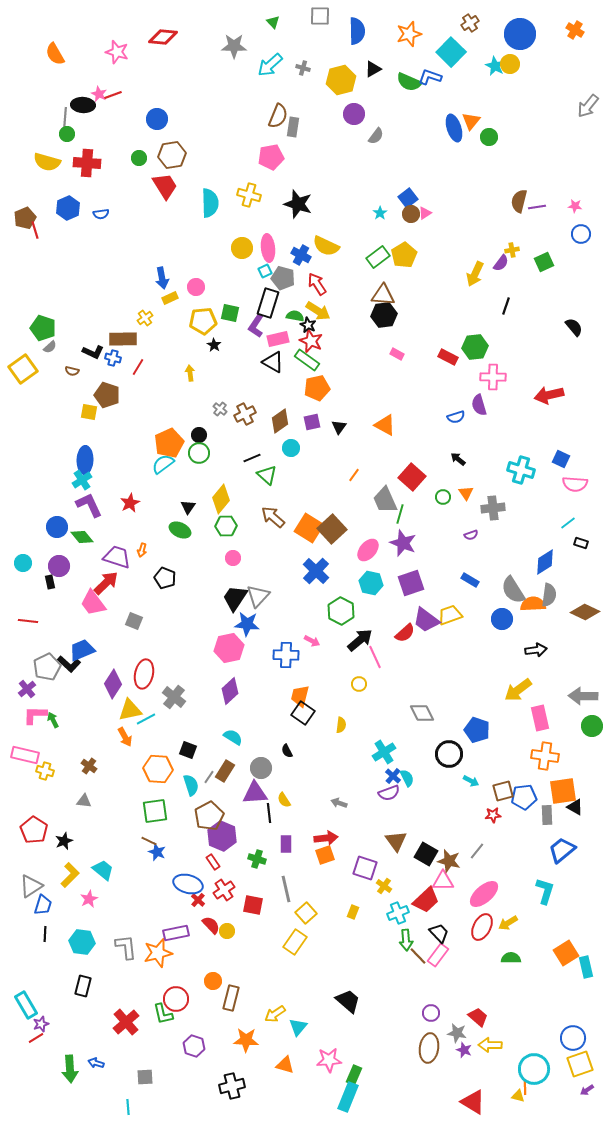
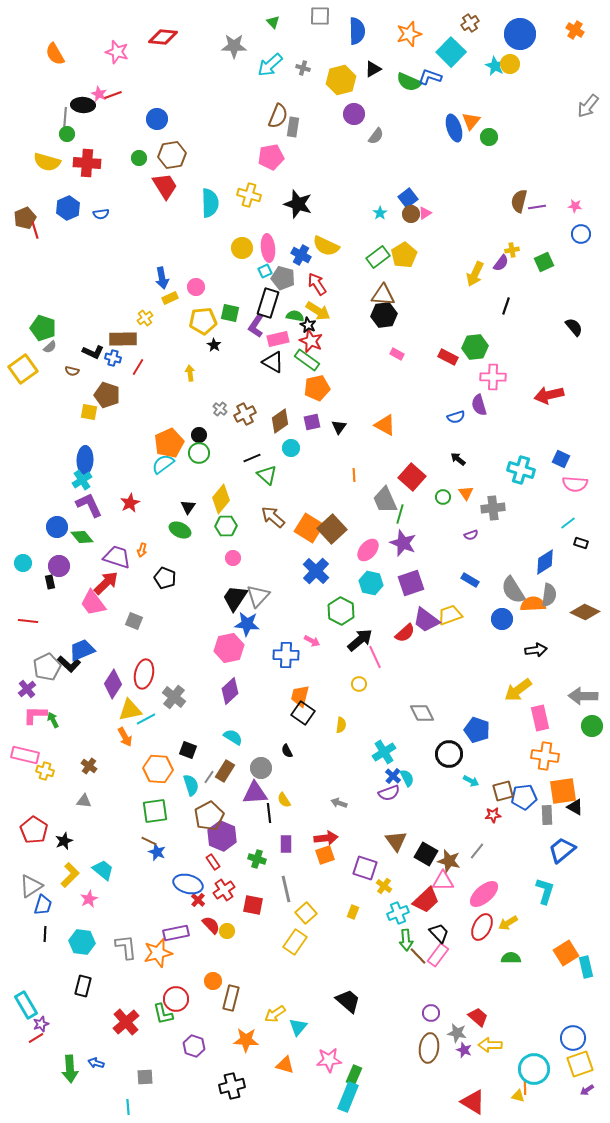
orange line at (354, 475): rotated 40 degrees counterclockwise
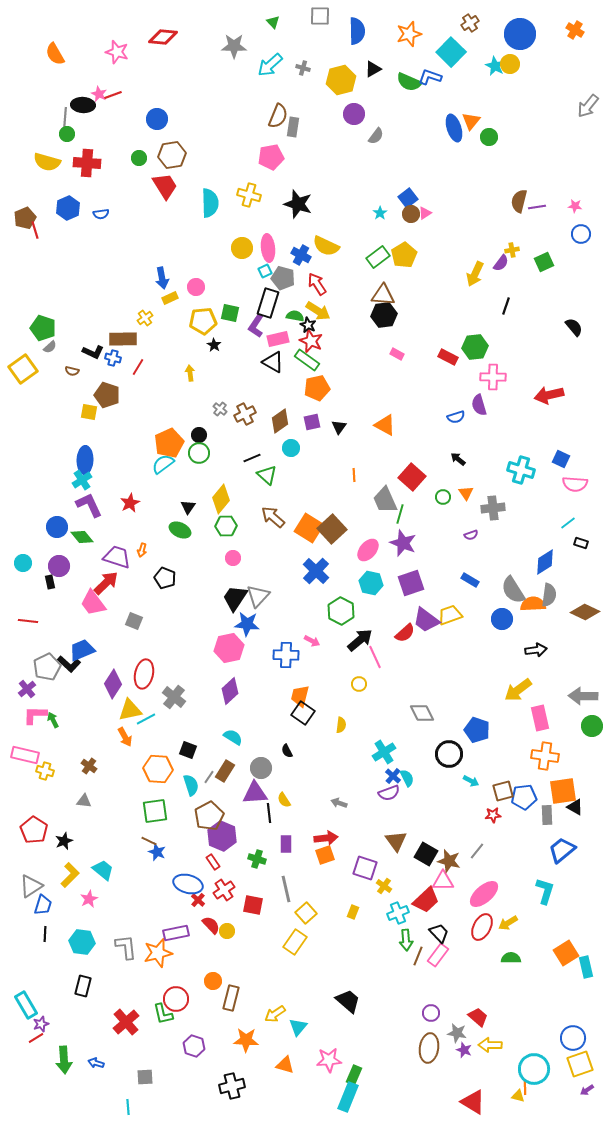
brown line at (418, 956): rotated 66 degrees clockwise
green arrow at (70, 1069): moved 6 px left, 9 px up
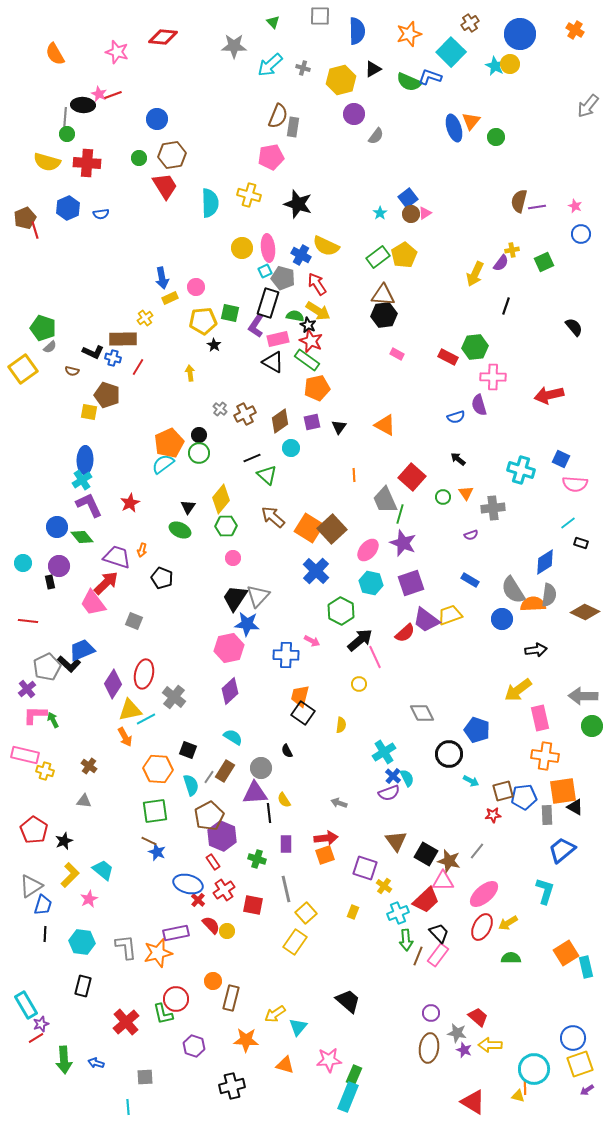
green circle at (489, 137): moved 7 px right
pink star at (575, 206): rotated 16 degrees clockwise
black pentagon at (165, 578): moved 3 px left
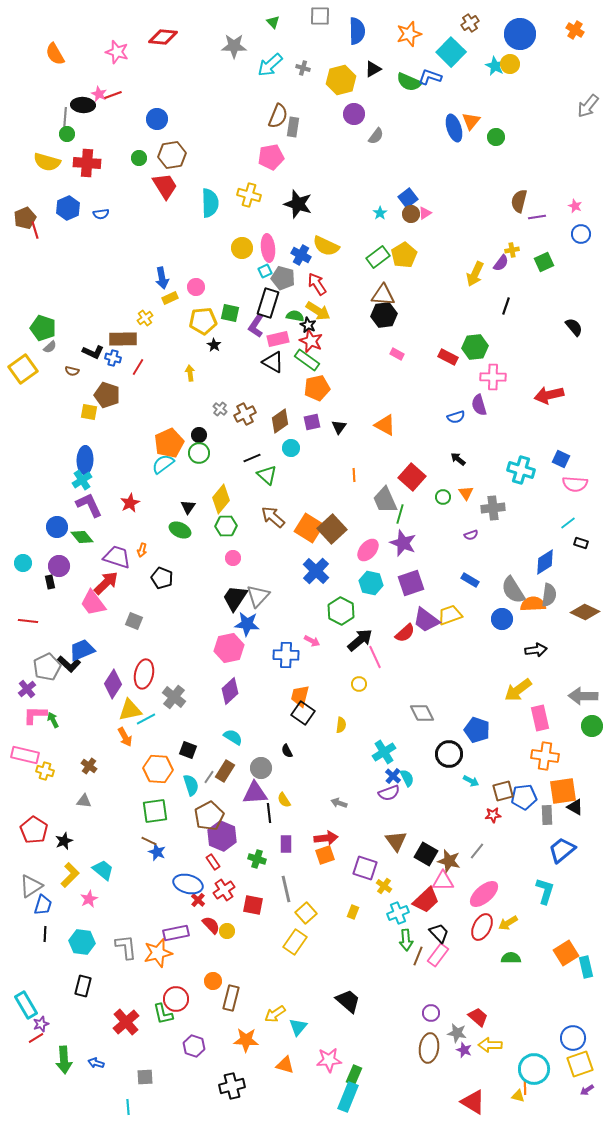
purple line at (537, 207): moved 10 px down
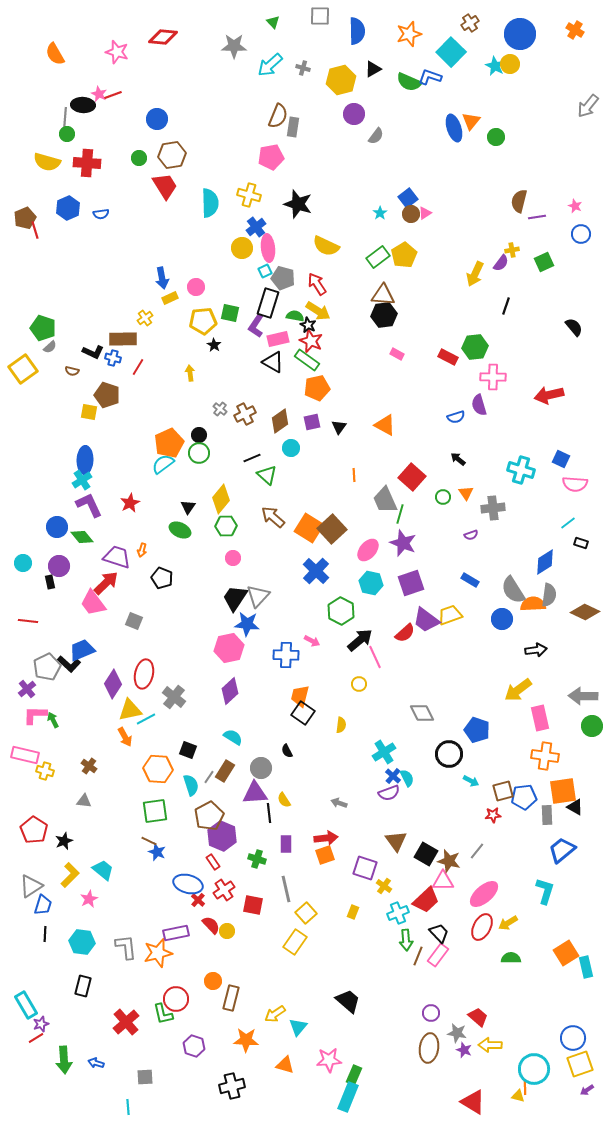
blue cross at (301, 255): moved 45 px left, 28 px up; rotated 24 degrees clockwise
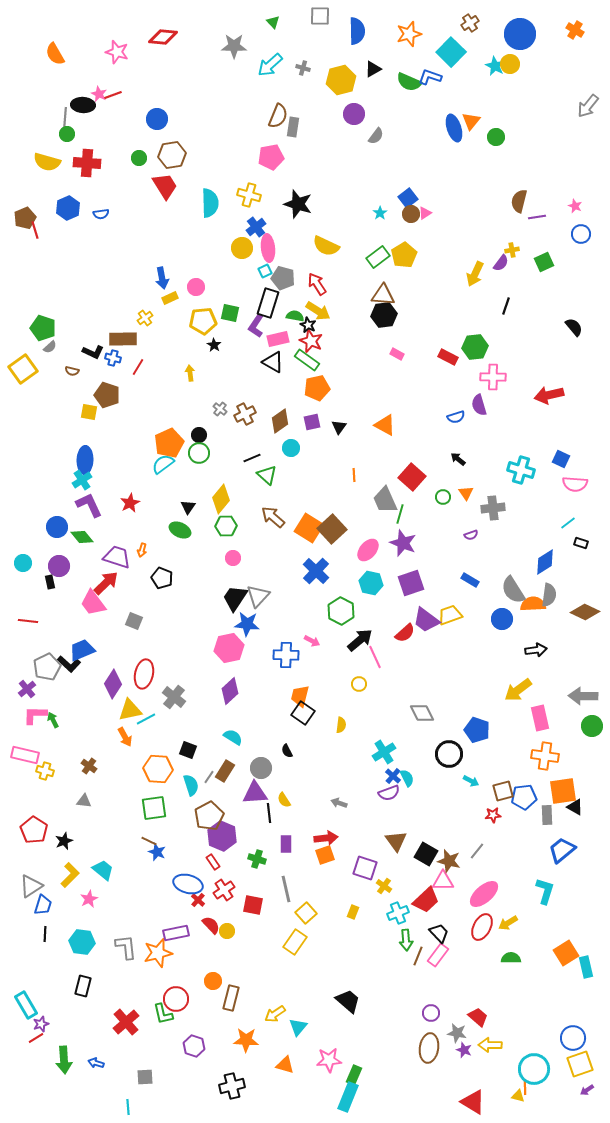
green square at (155, 811): moved 1 px left, 3 px up
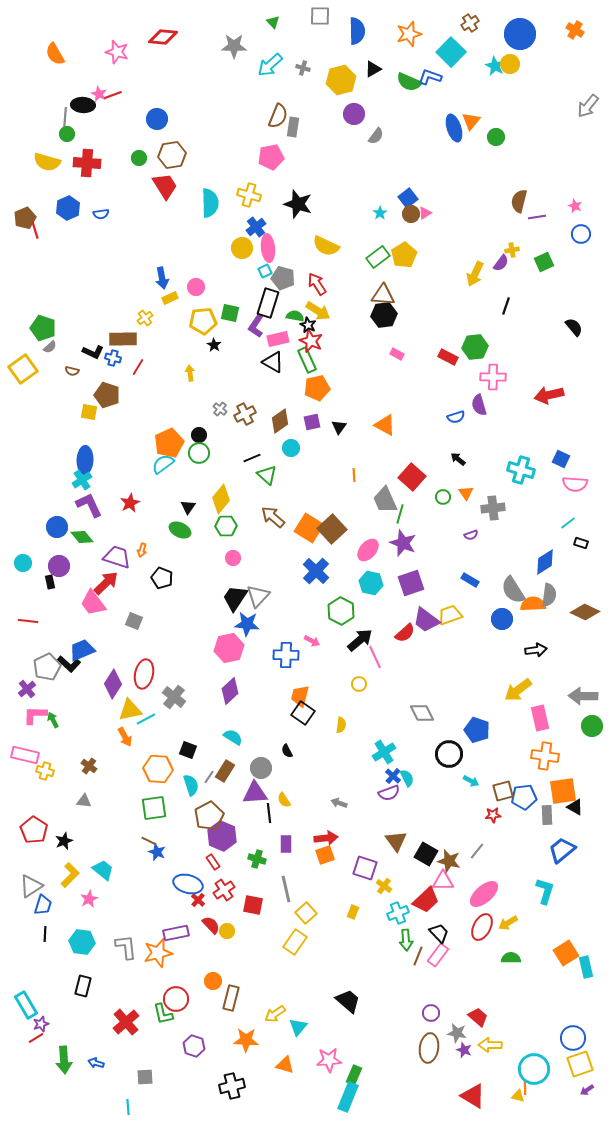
green rectangle at (307, 360): rotated 30 degrees clockwise
red triangle at (473, 1102): moved 6 px up
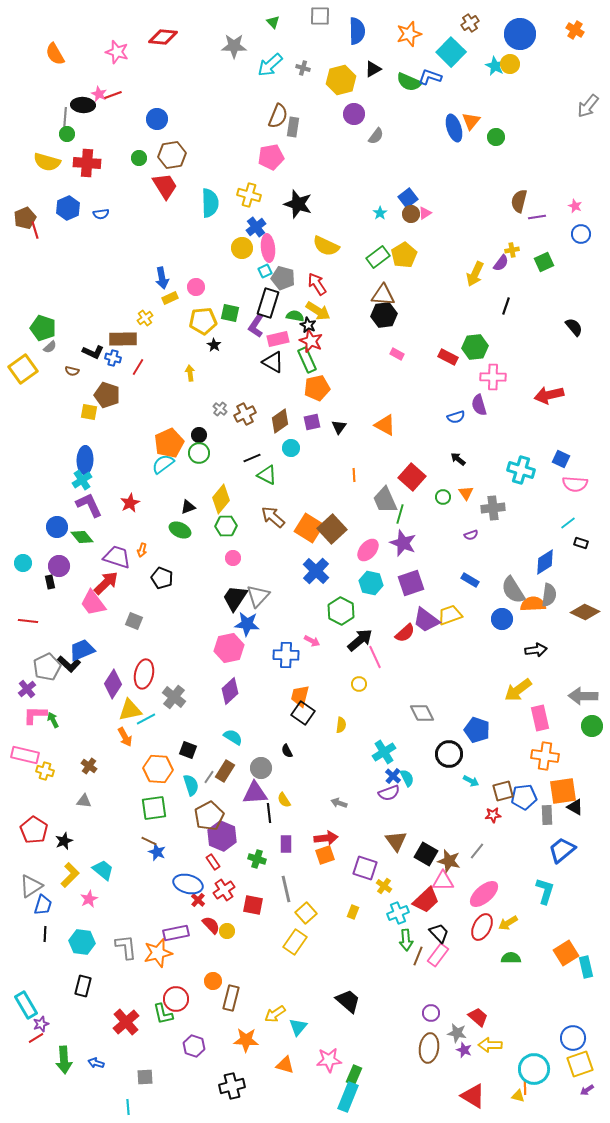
green triangle at (267, 475): rotated 15 degrees counterclockwise
black triangle at (188, 507): rotated 35 degrees clockwise
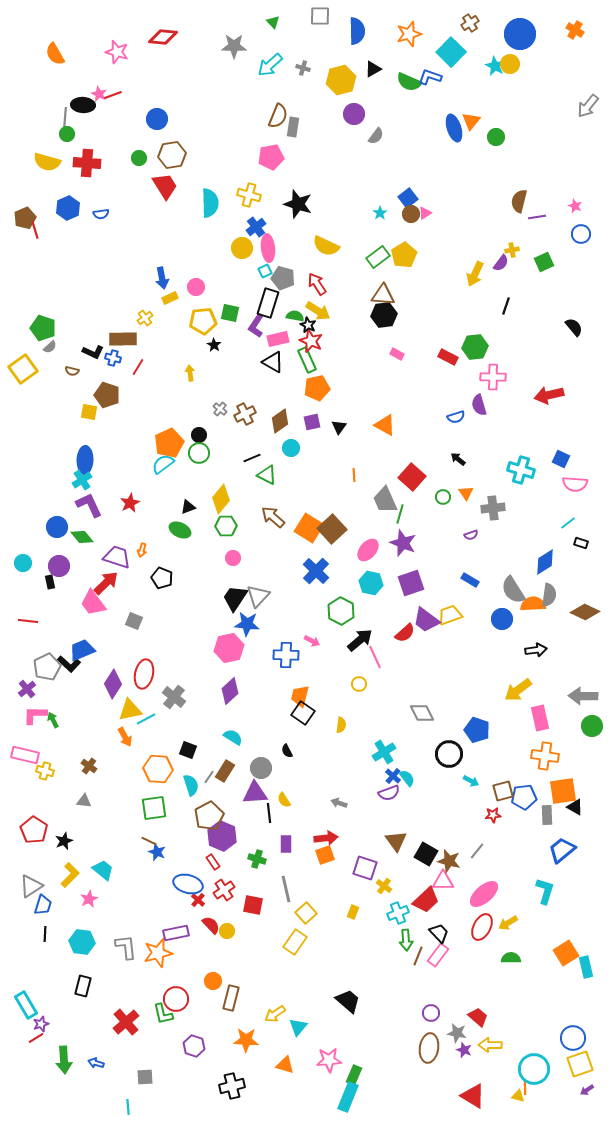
cyan semicircle at (407, 778): rotated 12 degrees counterclockwise
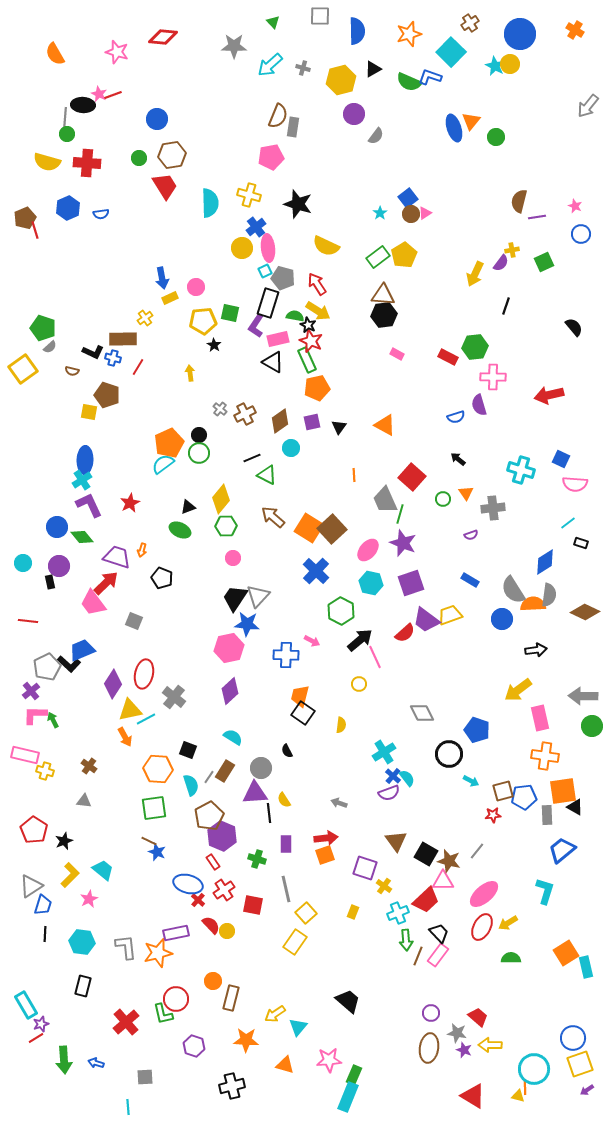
green circle at (443, 497): moved 2 px down
purple cross at (27, 689): moved 4 px right, 2 px down
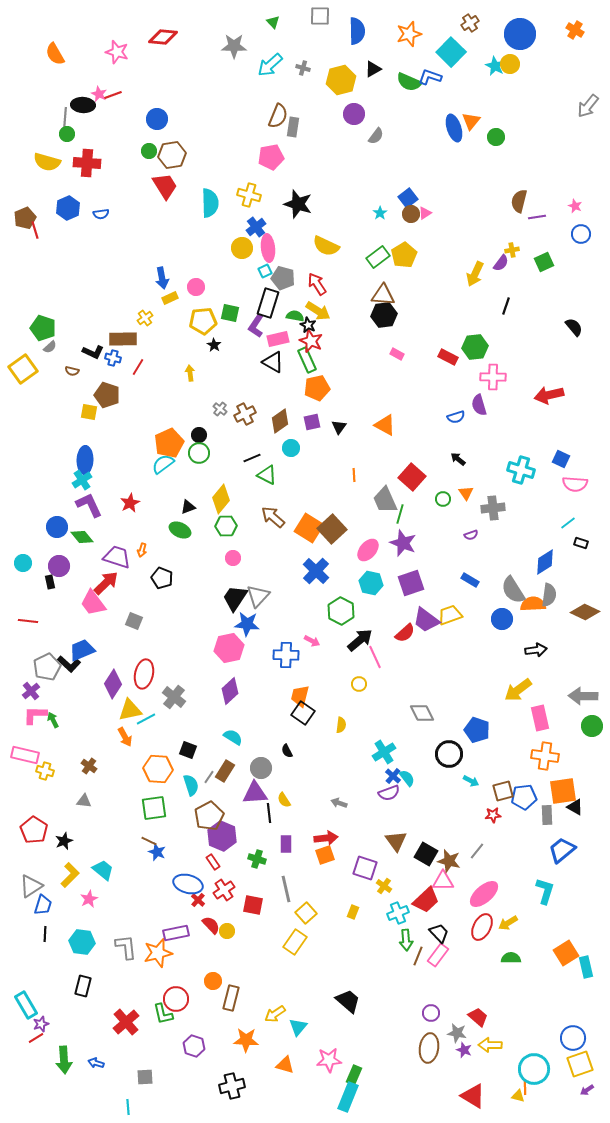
green circle at (139, 158): moved 10 px right, 7 px up
